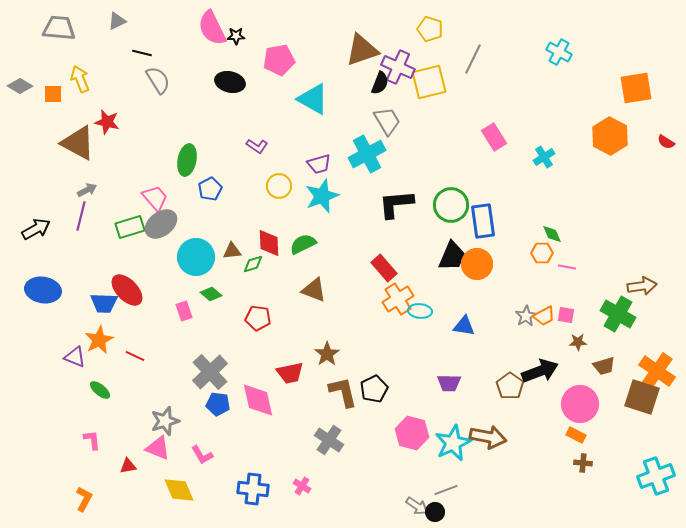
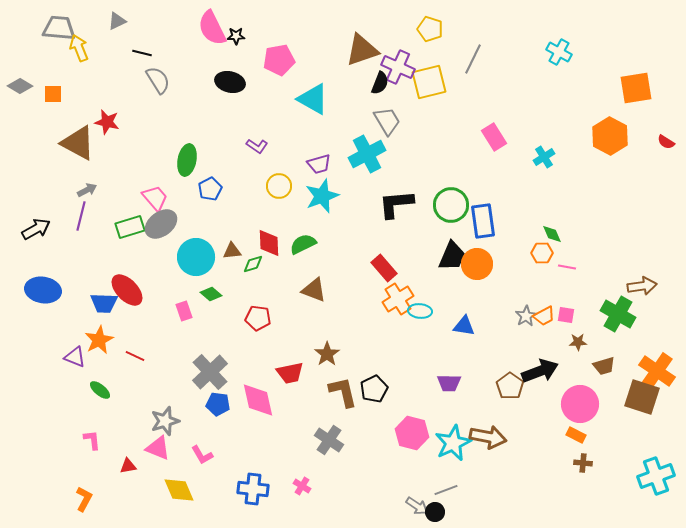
yellow arrow at (80, 79): moved 1 px left, 31 px up
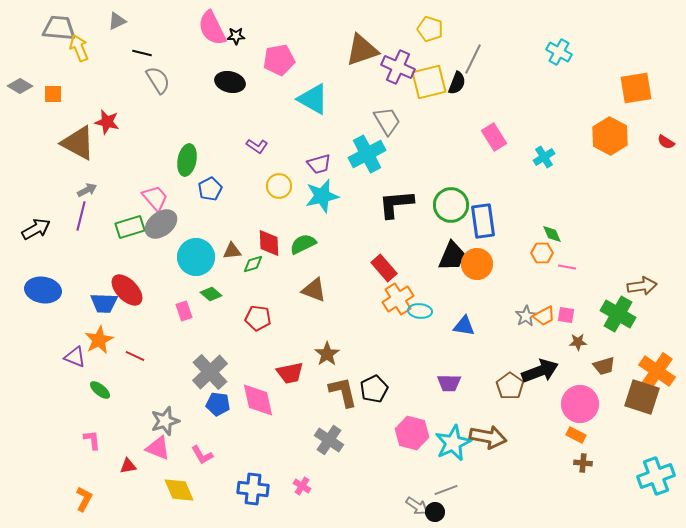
black semicircle at (380, 83): moved 77 px right
cyan star at (322, 196): rotated 8 degrees clockwise
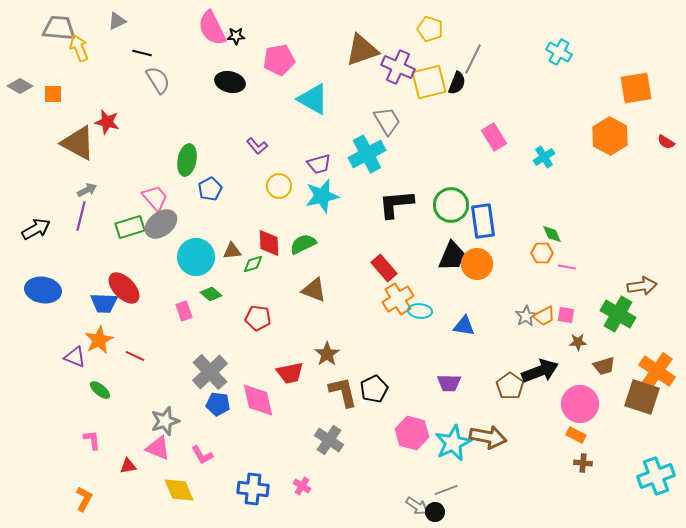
purple L-shape at (257, 146): rotated 15 degrees clockwise
red ellipse at (127, 290): moved 3 px left, 2 px up
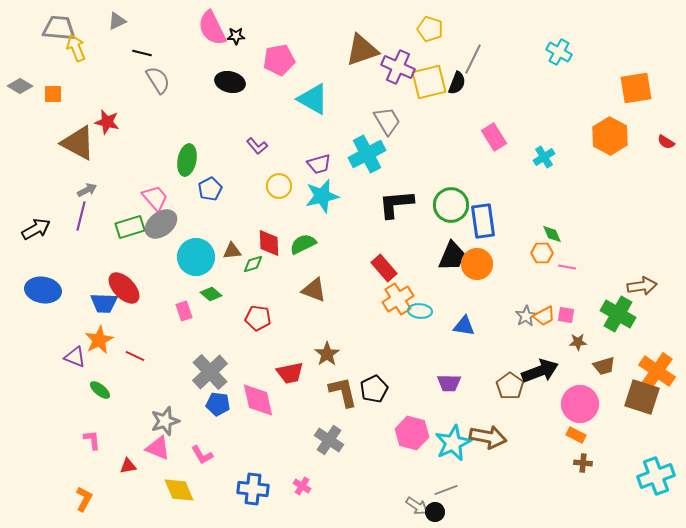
yellow arrow at (79, 48): moved 3 px left
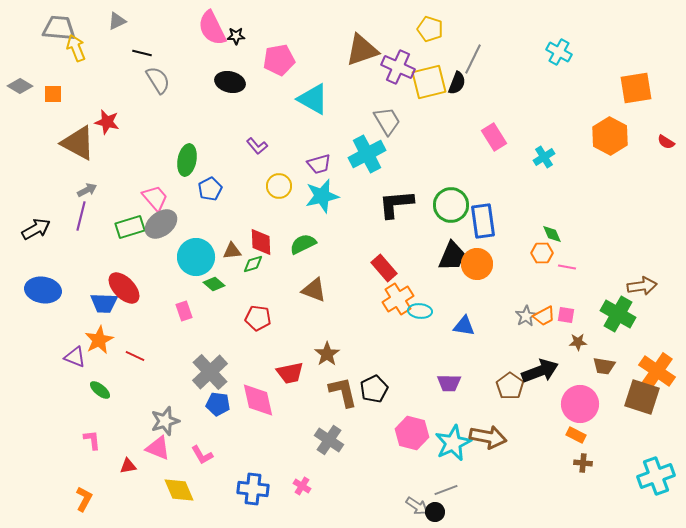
red diamond at (269, 243): moved 8 px left, 1 px up
green diamond at (211, 294): moved 3 px right, 10 px up
brown trapezoid at (604, 366): rotated 25 degrees clockwise
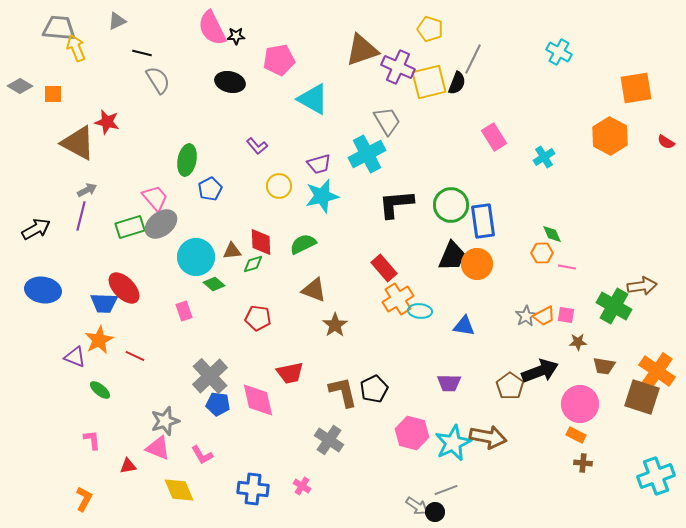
green cross at (618, 314): moved 4 px left, 8 px up
brown star at (327, 354): moved 8 px right, 29 px up
gray cross at (210, 372): moved 4 px down
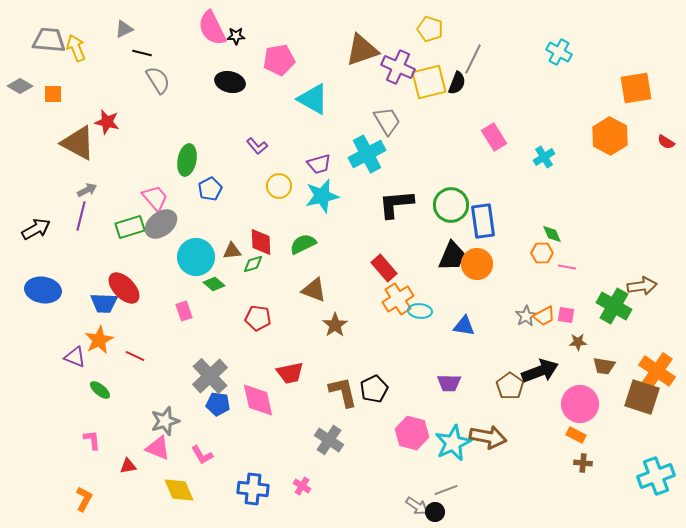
gray triangle at (117, 21): moved 7 px right, 8 px down
gray trapezoid at (59, 28): moved 10 px left, 12 px down
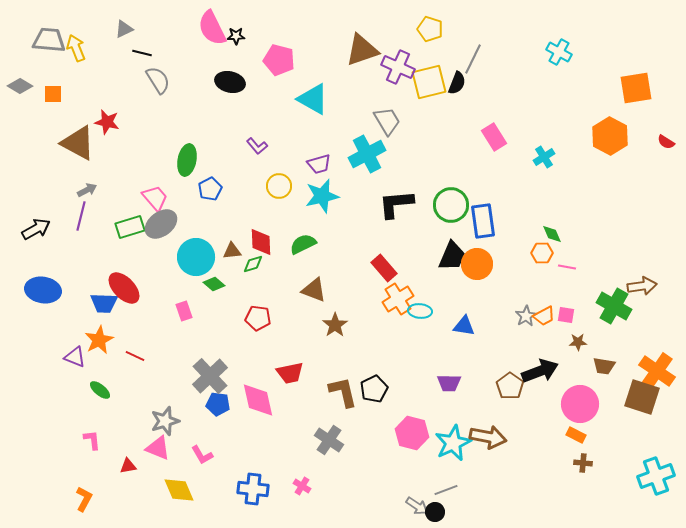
pink pentagon at (279, 60): rotated 24 degrees clockwise
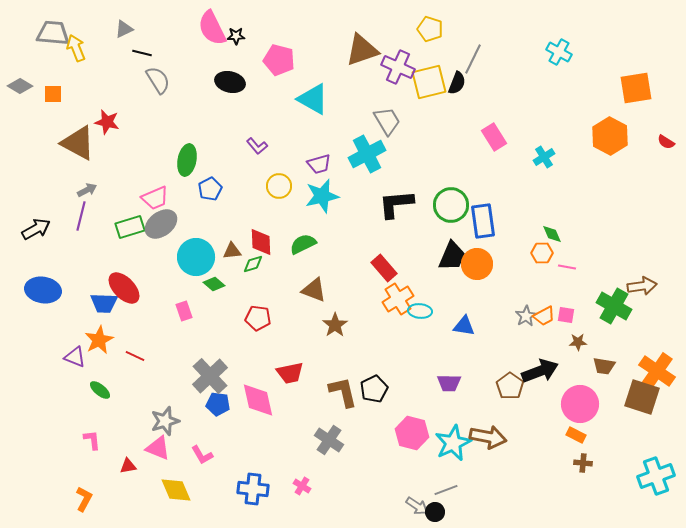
gray trapezoid at (49, 40): moved 4 px right, 7 px up
pink trapezoid at (155, 198): rotated 108 degrees clockwise
yellow diamond at (179, 490): moved 3 px left
